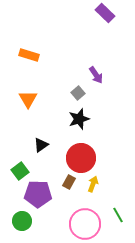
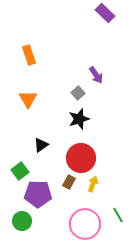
orange rectangle: rotated 54 degrees clockwise
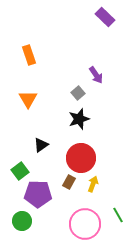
purple rectangle: moved 4 px down
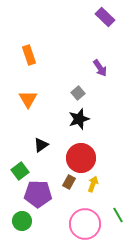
purple arrow: moved 4 px right, 7 px up
